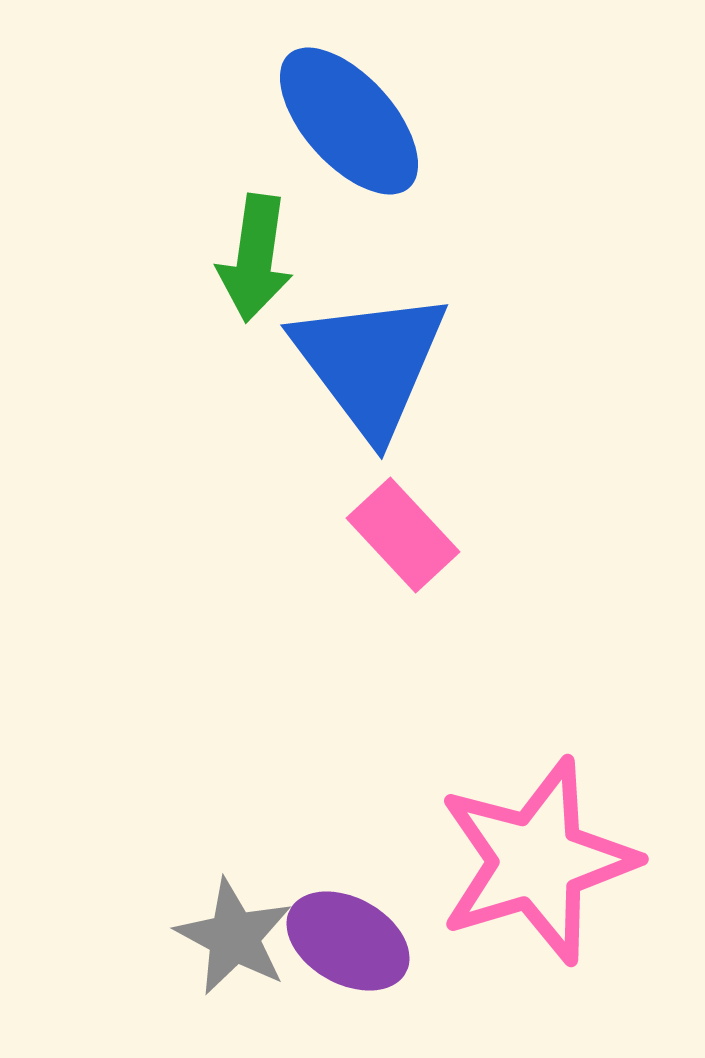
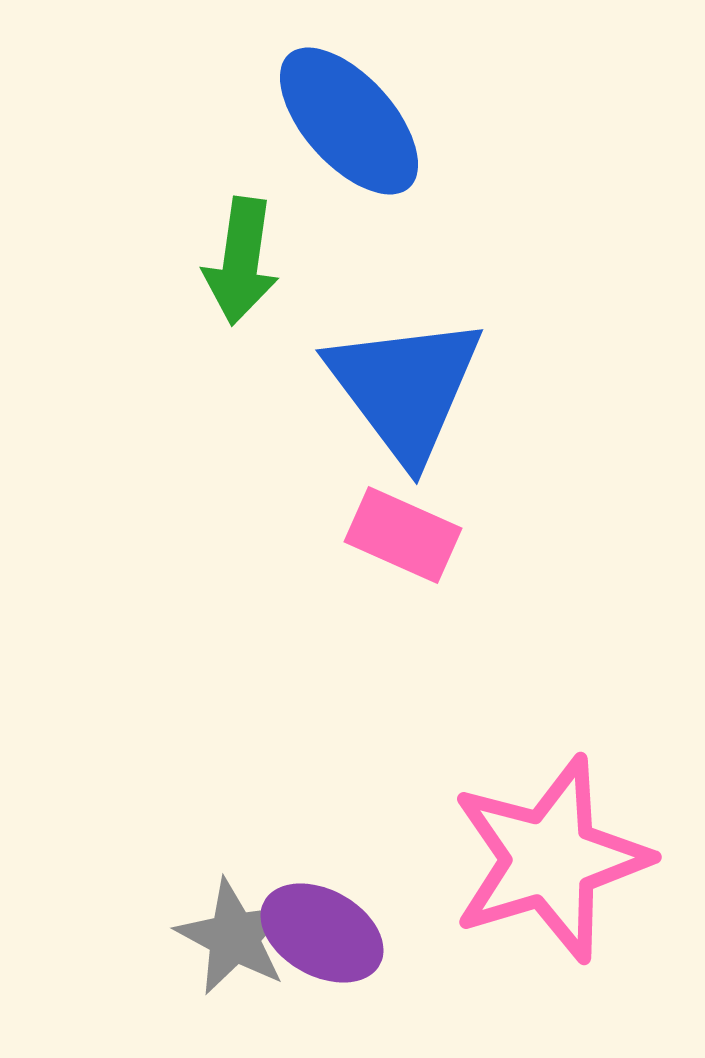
green arrow: moved 14 px left, 3 px down
blue triangle: moved 35 px right, 25 px down
pink rectangle: rotated 23 degrees counterclockwise
pink star: moved 13 px right, 2 px up
purple ellipse: moved 26 px left, 8 px up
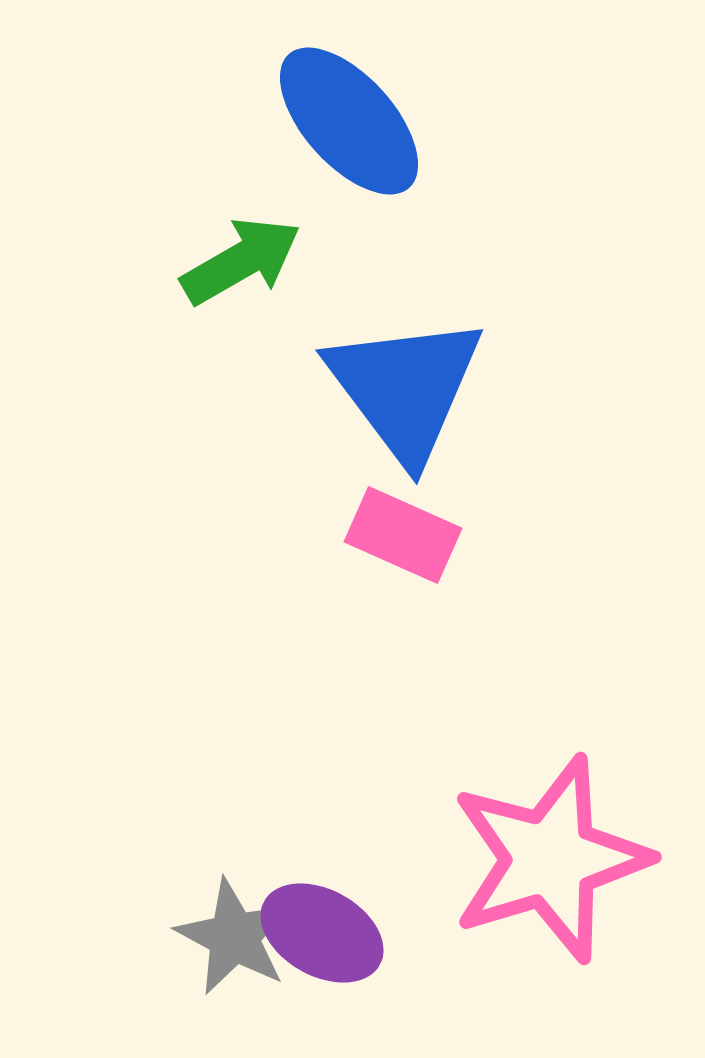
green arrow: rotated 128 degrees counterclockwise
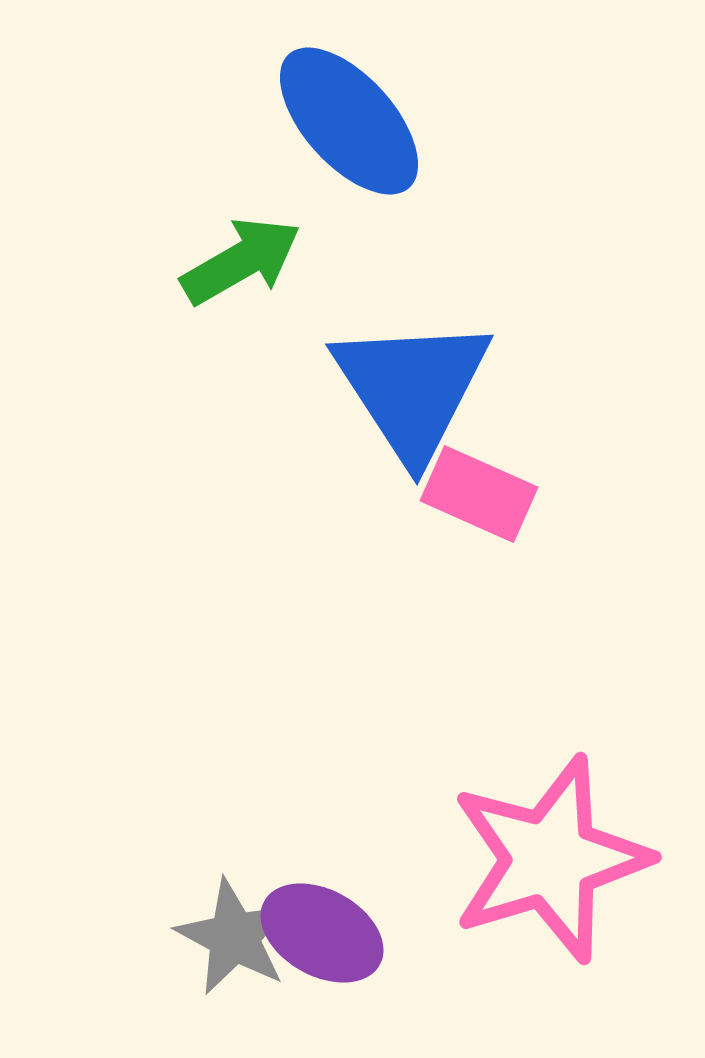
blue triangle: moved 7 px right; rotated 4 degrees clockwise
pink rectangle: moved 76 px right, 41 px up
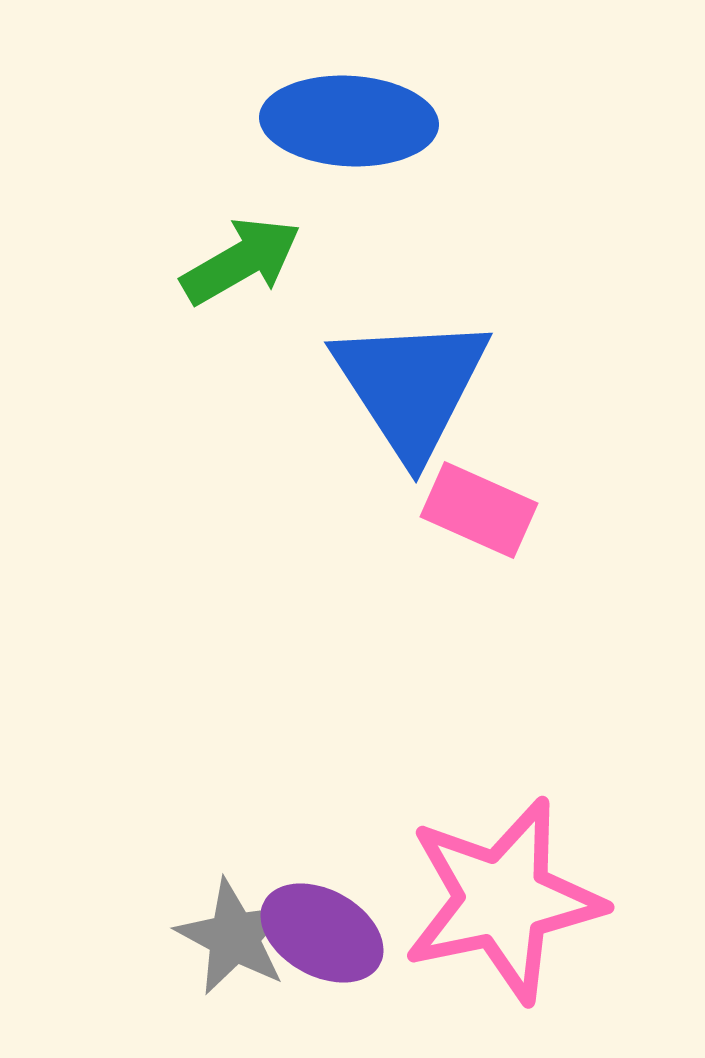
blue ellipse: rotated 45 degrees counterclockwise
blue triangle: moved 1 px left, 2 px up
pink rectangle: moved 16 px down
pink star: moved 47 px left, 41 px down; rotated 5 degrees clockwise
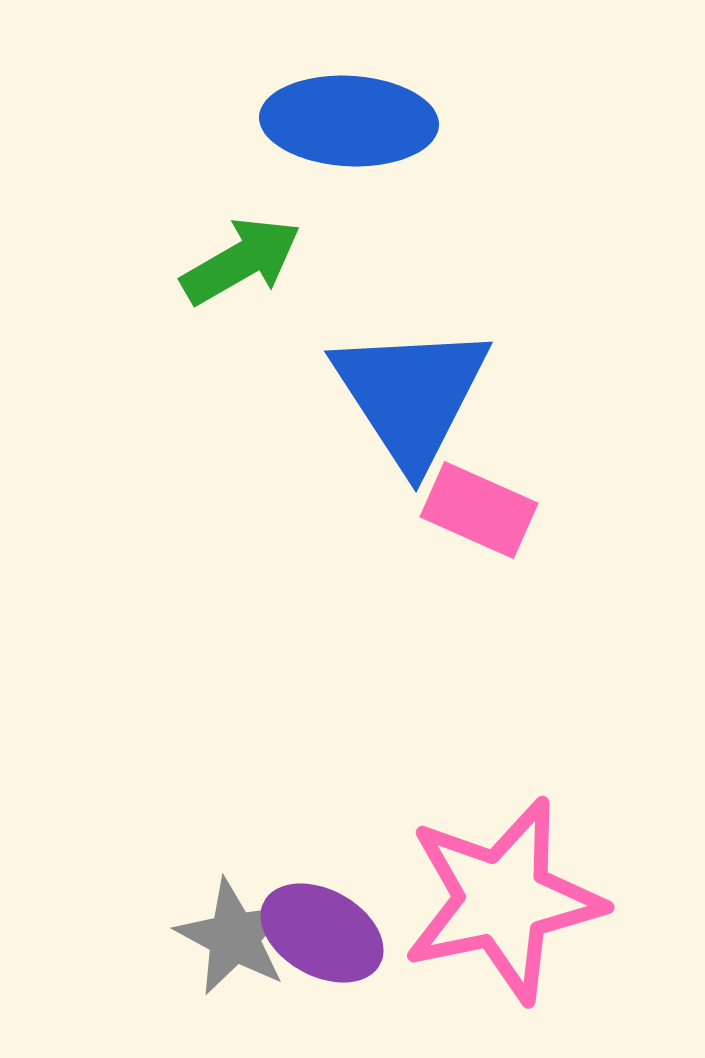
blue triangle: moved 9 px down
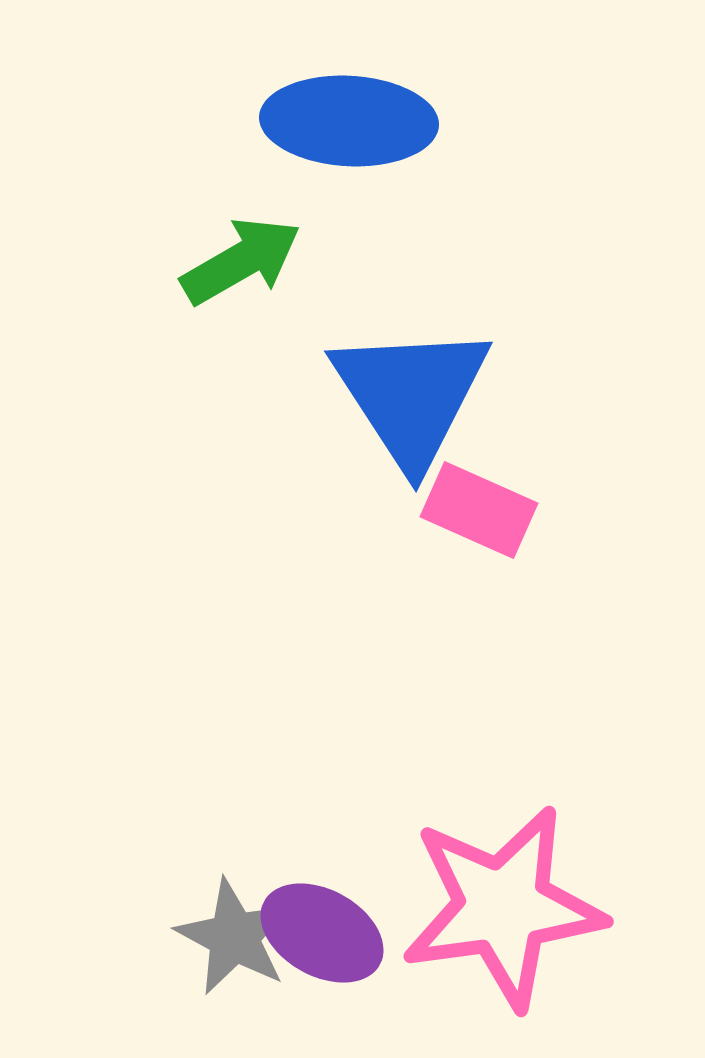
pink star: moved 7 px down; rotated 4 degrees clockwise
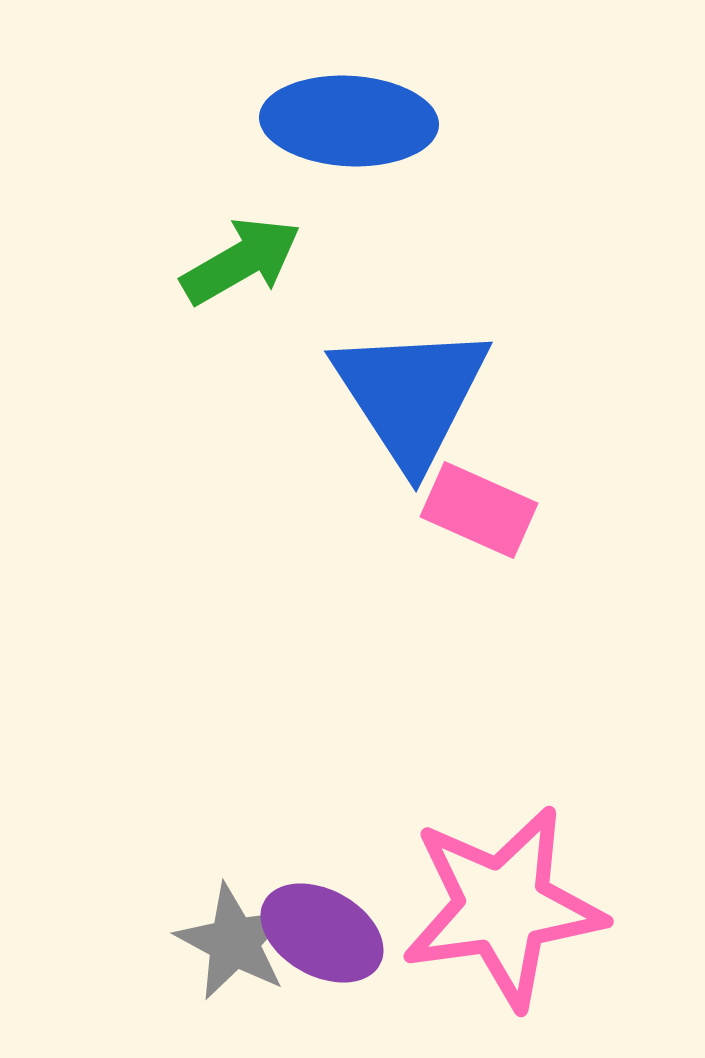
gray star: moved 5 px down
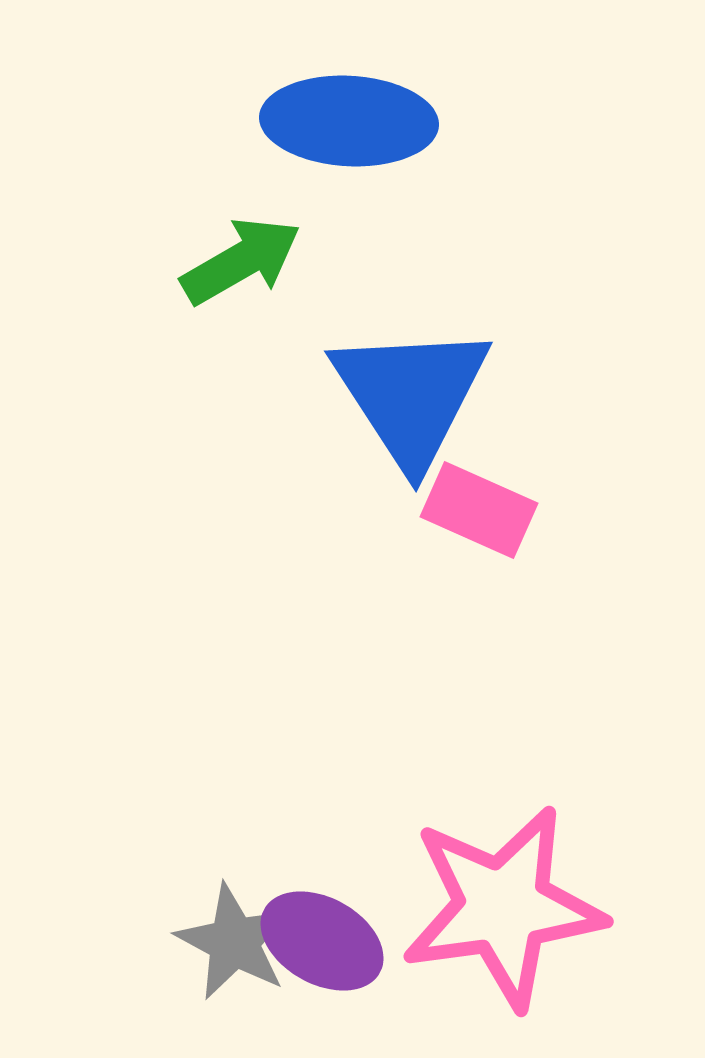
purple ellipse: moved 8 px down
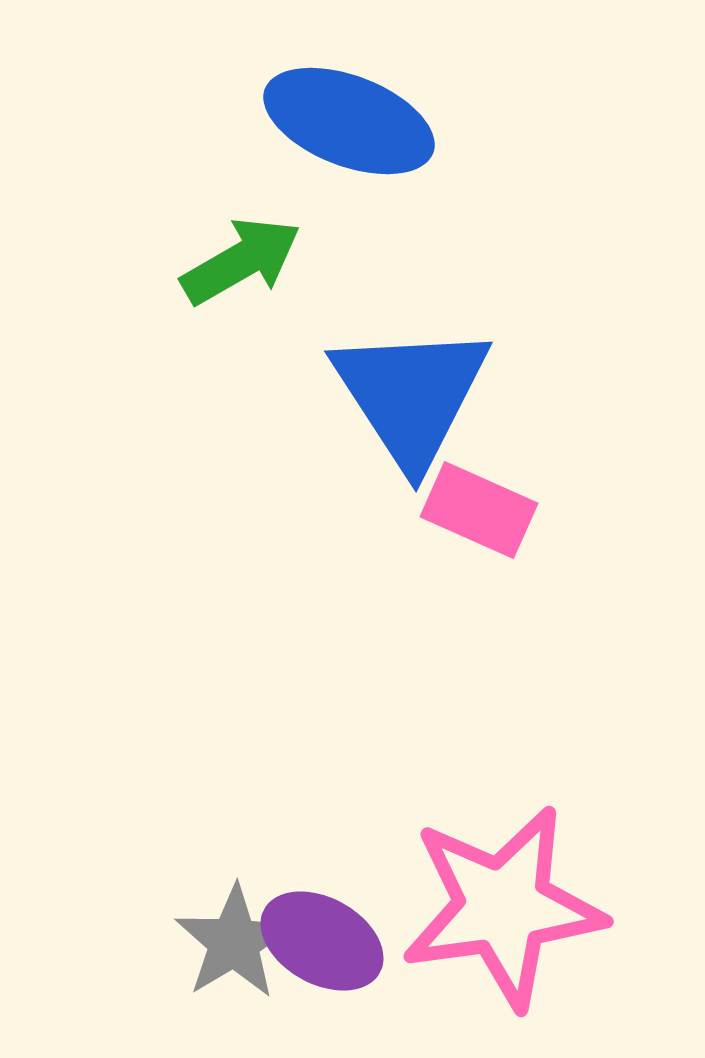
blue ellipse: rotated 18 degrees clockwise
gray star: rotated 13 degrees clockwise
